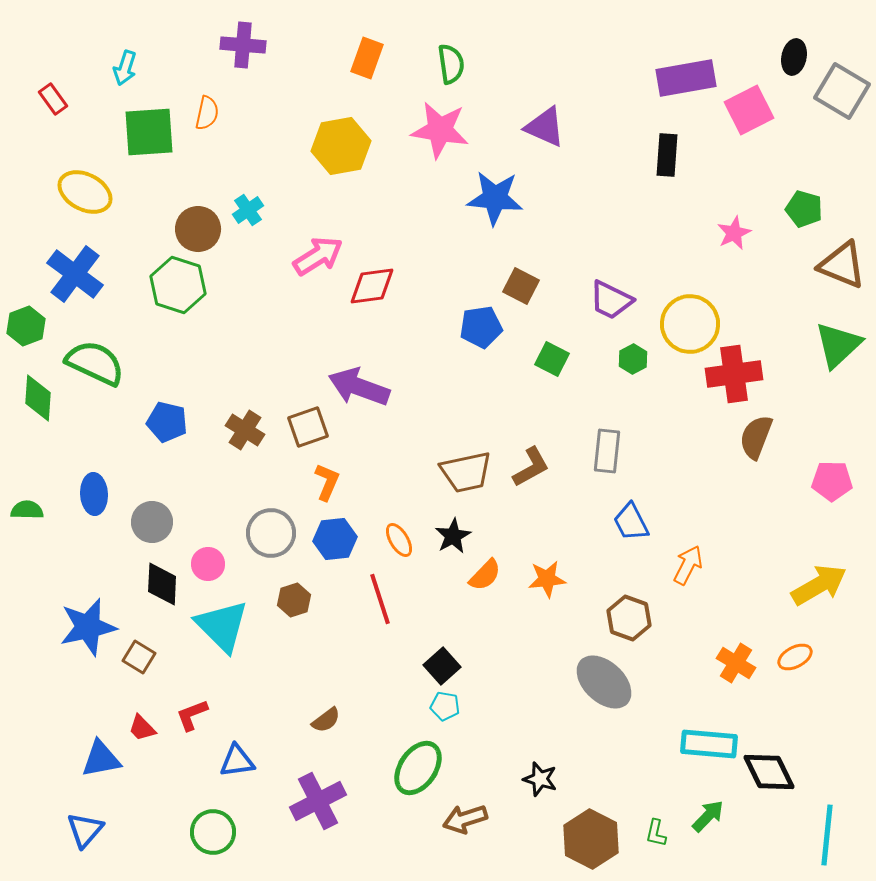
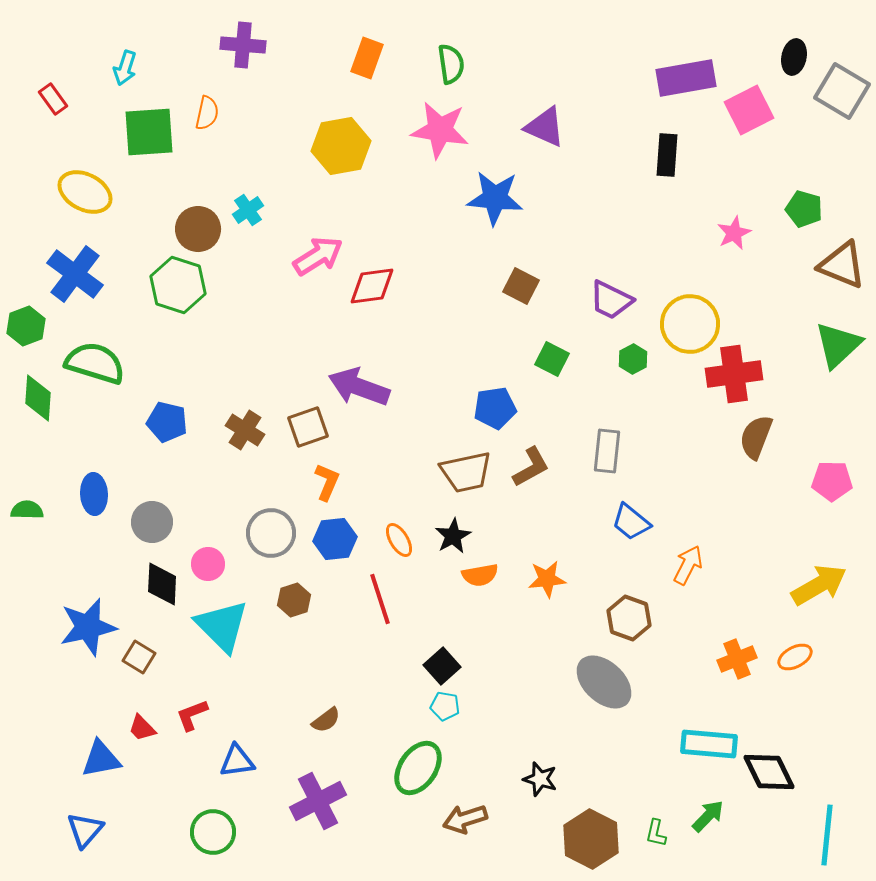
blue pentagon at (481, 327): moved 14 px right, 81 px down
green semicircle at (95, 363): rotated 8 degrees counterclockwise
blue trapezoid at (631, 522): rotated 24 degrees counterclockwise
orange semicircle at (485, 575): moved 5 px left; rotated 36 degrees clockwise
orange cross at (736, 663): moved 1 px right, 4 px up; rotated 36 degrees clockwise
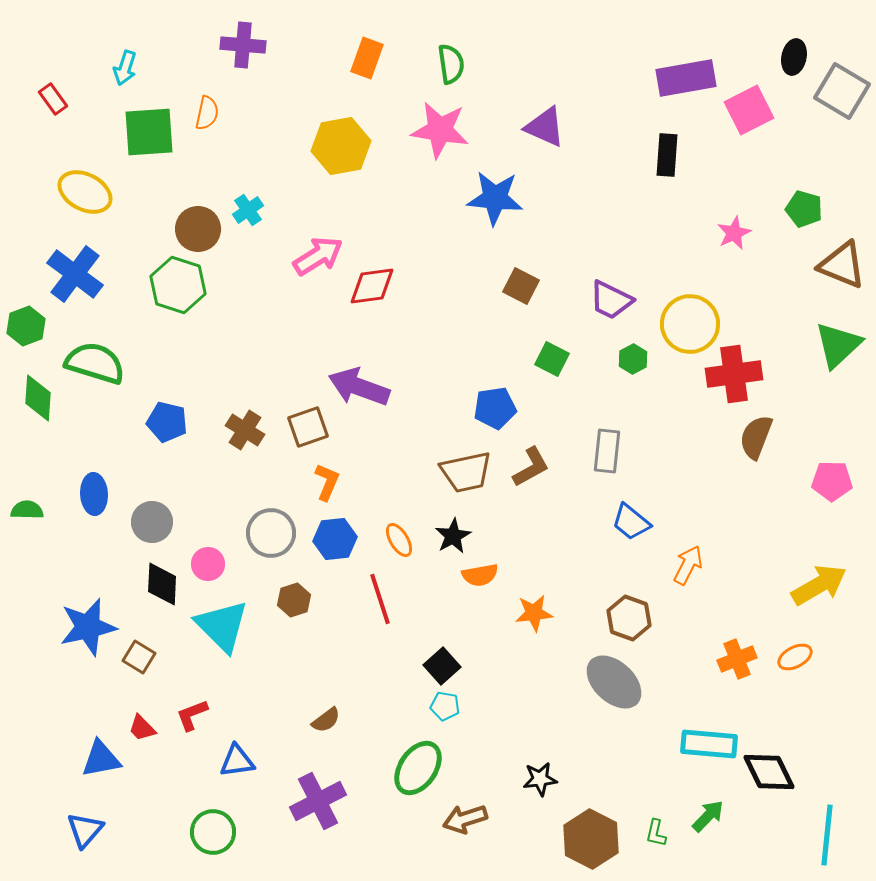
orange star at (547, 579): moved 13 px left, 34 px down
gray ellipse at (604, 682): moved 10 px right
black star at (540, 779): rotated 24 degrees counterclockwise
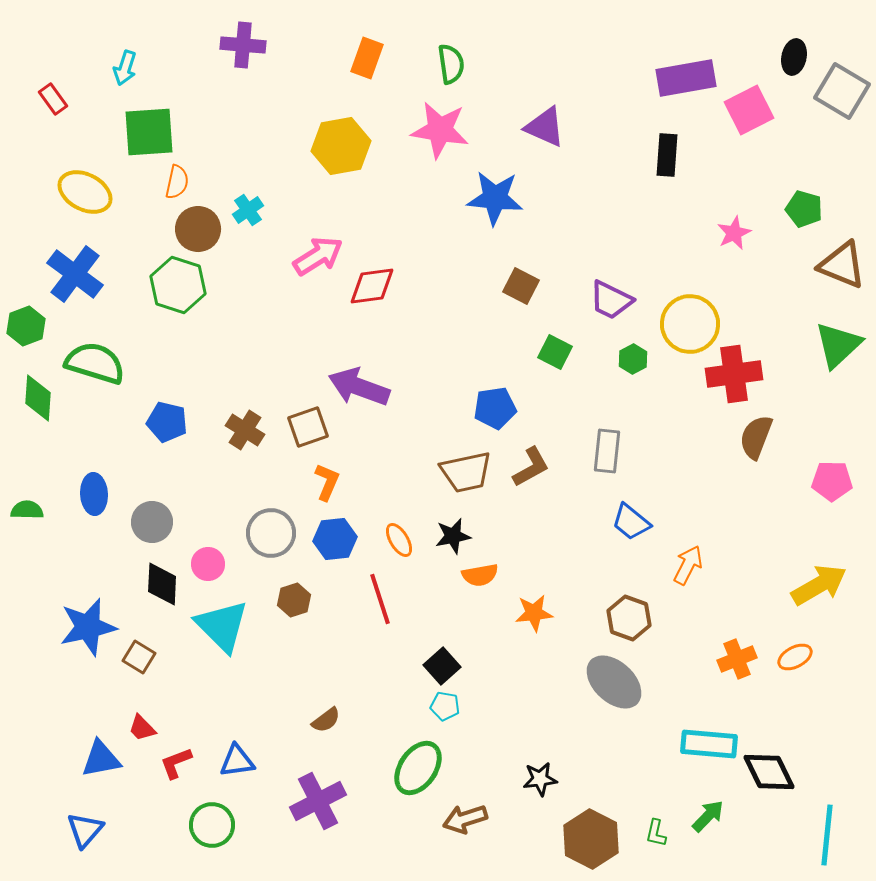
orange semicircle at (207, 113): moved 30 px left, 69 px down
green square at (552, 359): moved 3 px right, 7 px up
black star at (453, 536): rotated 18 degrees clockwise
red L-shape at (192, 715): moved 16 px left, 48 px down
green circle at (213, 832): moved 1 px left, 7 px up
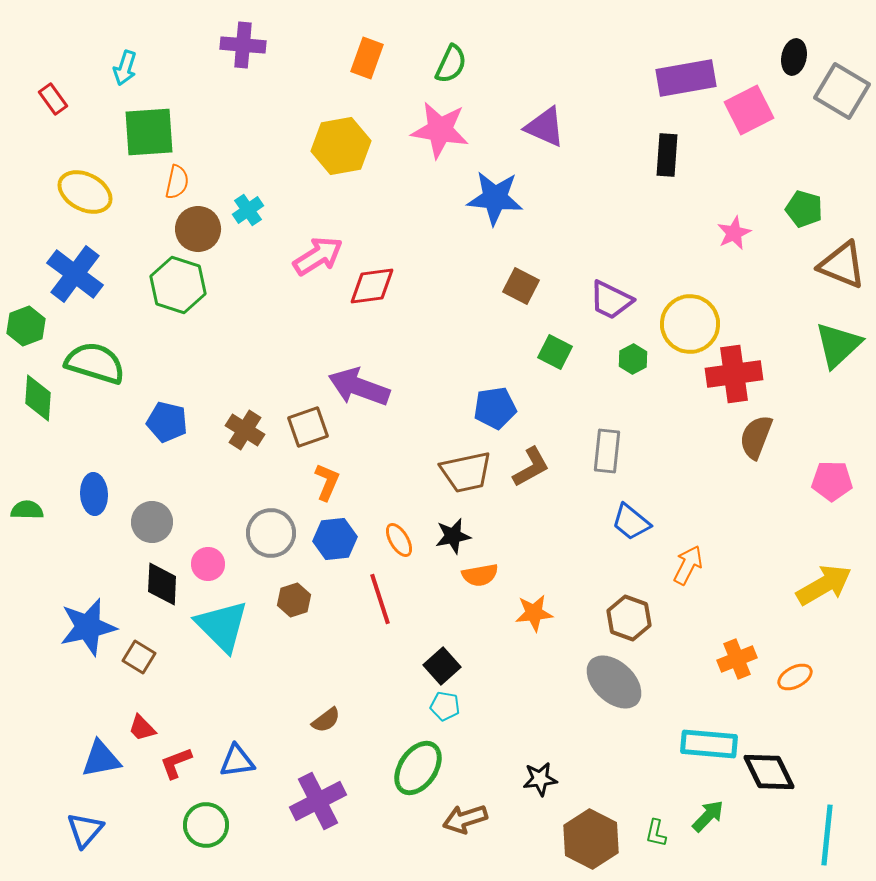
green semicircle at (451, 64): rotated 33 degrees clockwise
yellow arrow at (819, 585): moved 5 px right
orange ellipse at (795, 657): moved 20 px down
green circle at (212, 825): moved 6 px left
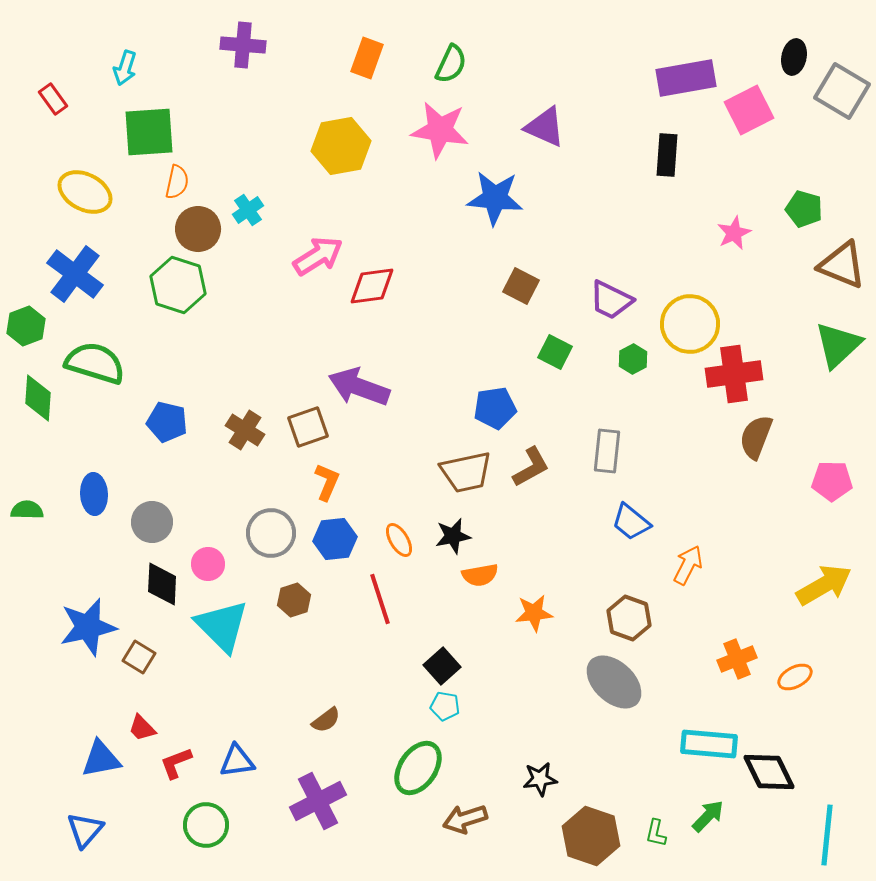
brown hexagon at (591, 839): moved 3 px up; rotated 8 degrees counterclockwise
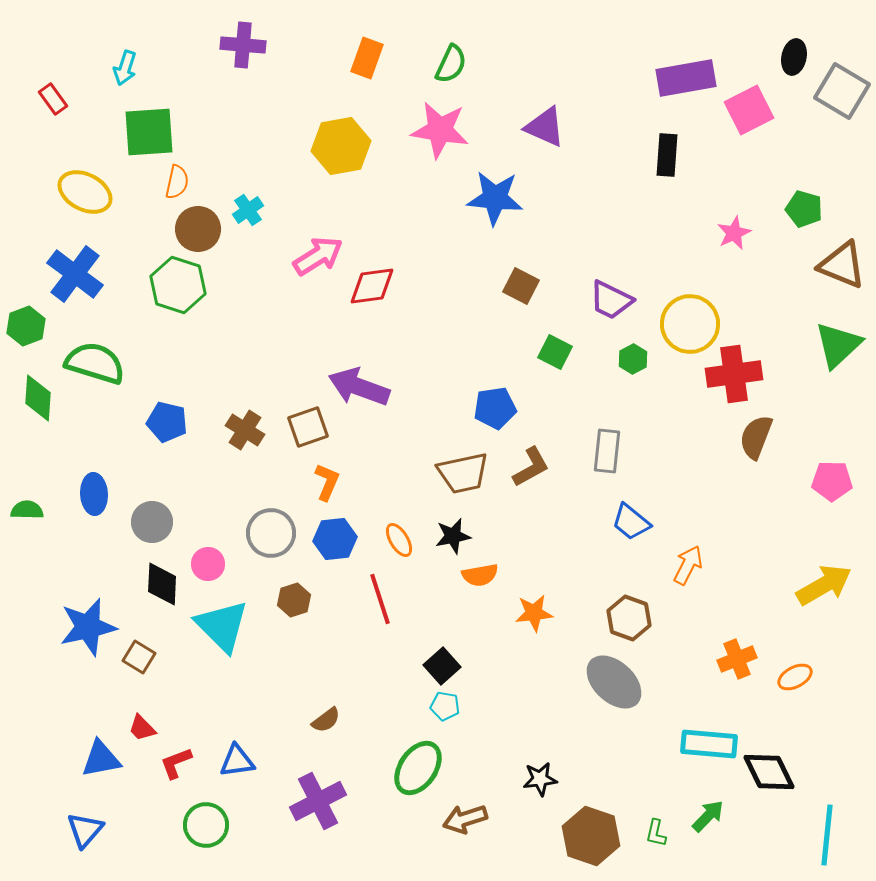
brown trapezoid at (466, 472): moved 3 px left, 1 px down
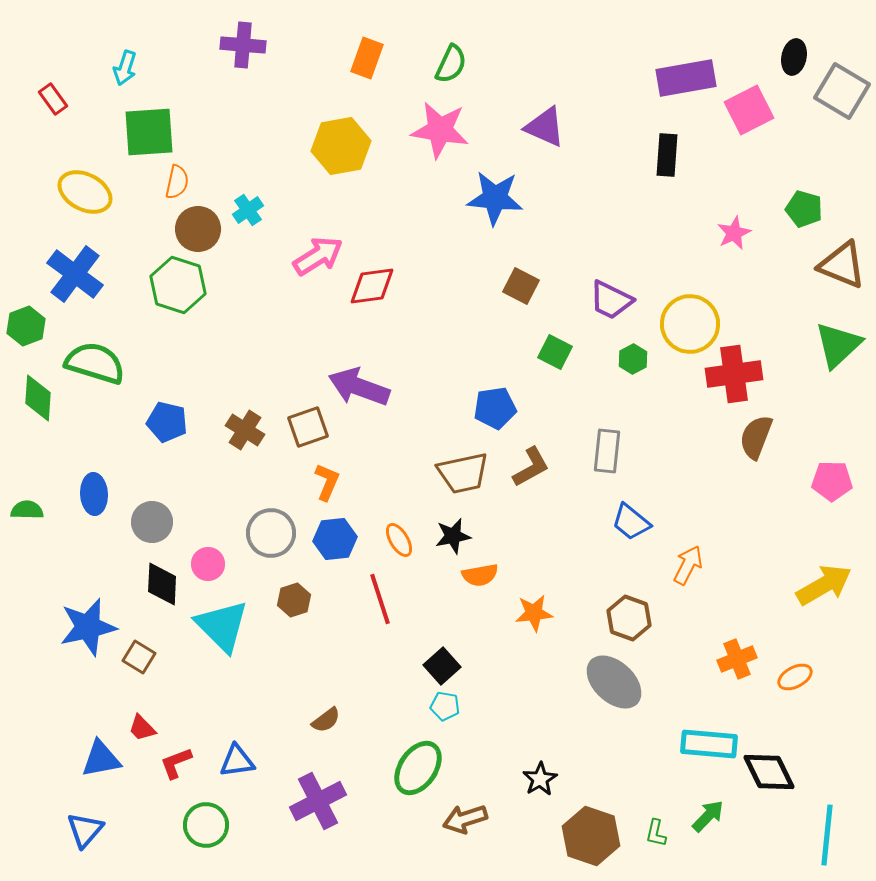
black star at (540, 779): rotated 24 degrees counterclockwise
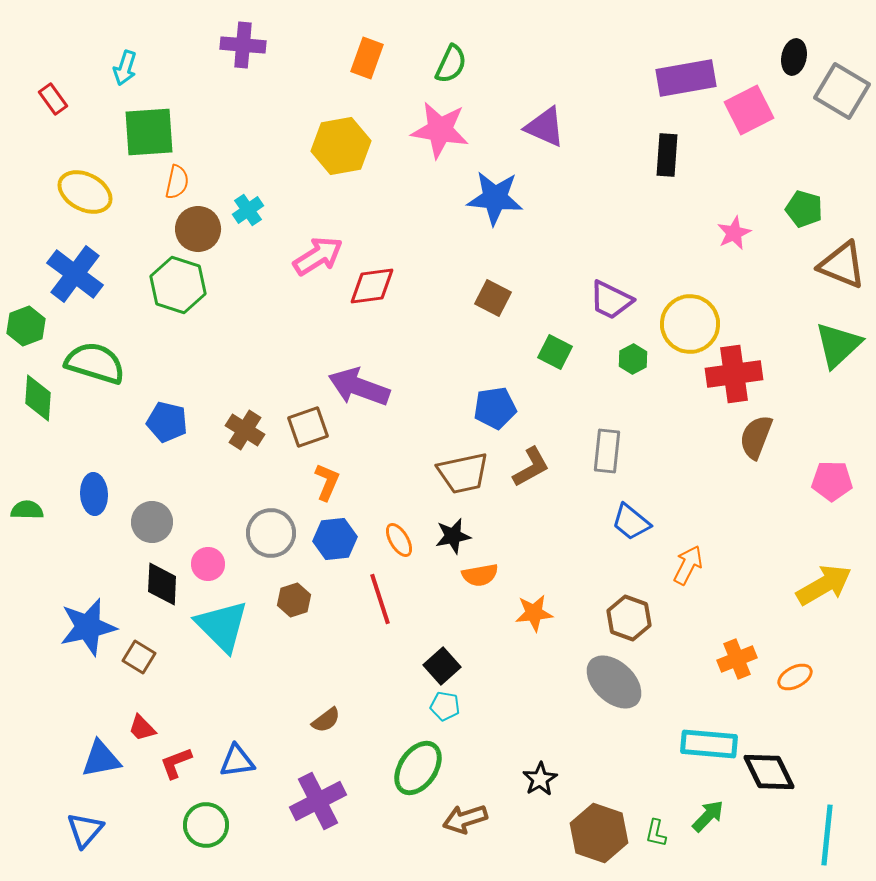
brown square at (521, 286): moved 28 px left, 12 px down
brown hexagon at (591, 836): moved 8 px right, 3 px up
